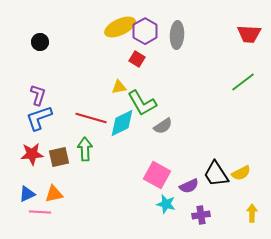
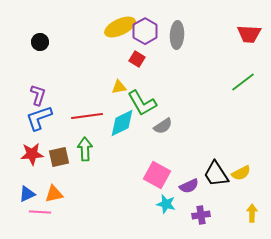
red line: moved 4 px left, 2 px up; rotated 24 degrees counterclockwise
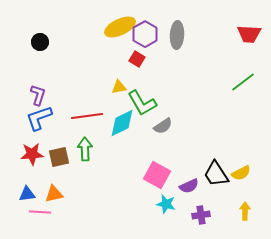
purple hexagon: moved 3 px down
blue triangle: rotated 18 degrees clockwise
yellow arrow: moved 7 px left, 2 px up
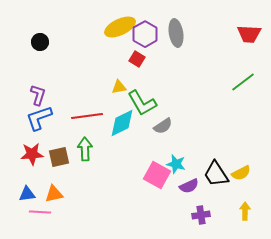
gray ellipse: moved 1 px left, 2 px up; rotated 12 degrees counterclockwise
cyan star: moved 10 px right, 40 px up
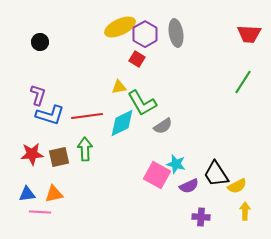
green line: rotated 20 degrees counterclockwise
blue L-shape: moved 11 px right, 3 px up; rotated 144 degrees counterclockwise
yellow semicircle: moved 4 px left, 13 px down
purple cross: moved 2 px down; rotated 12 degrees clockwise
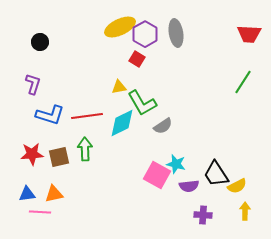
purple L-shape: moved 5 px left, 11 px up
purple semicircle: rotated 18 degrees clockwise
purple cross: moved 2 px right, 2 px up
